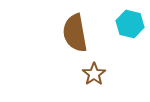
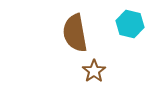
brown star: moved 3 px up
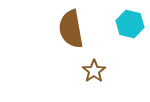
brown semicircle: moved 4 px left, 4 px up
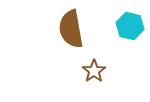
cyan hexagon: moved 2 px down
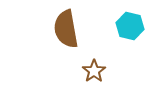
brown semicircle: moved 5 px left
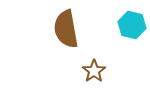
cyan hexagon: moved 2 px right, 1 px up
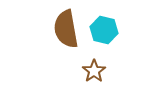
cyan hexagon: moved 28 px left, 5 px down
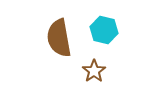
brown semicircle: moved 7 px left, 9 px down
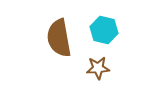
brown star: moved 4 px right, 3 px up; rotated 30 degrees clockwise
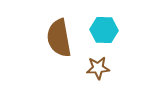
cyan hexagon: rotated 12 degrees counterclockwise
